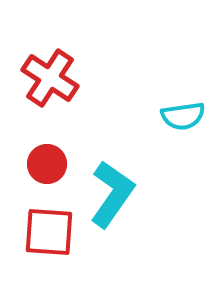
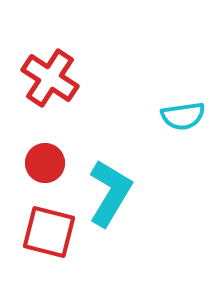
red circle: moved 2 px left, 1 px up
cyan L-shape: moved 2 px left, 1 px up; rotated 4 degrees counterclockwise
red square: rotated 10 degrees clockwise
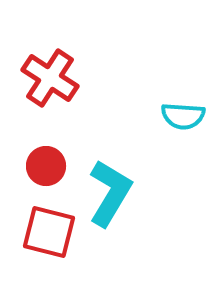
cyan semicircle: rotated 12 degrees clockwise
red circle: moved 1 px right, 3 px down
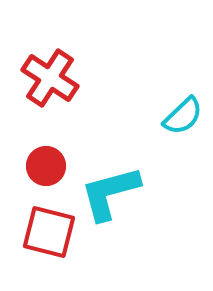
cyan semicircle: rotated 48 degrees counterclockwise
cyan L-shape: rotated 136 degrees counterclockwise
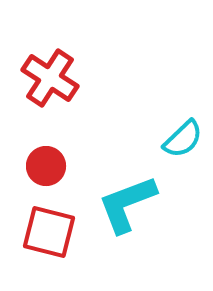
cyan semicircle: moved 23 px down
cyan L-shape: moved 17 px right, 11 px down; rotated 6 degrees counterclockwise
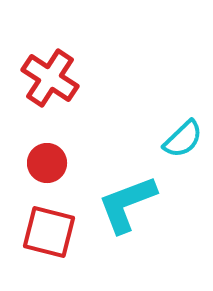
red circle: moved 1 px right, 3 px up
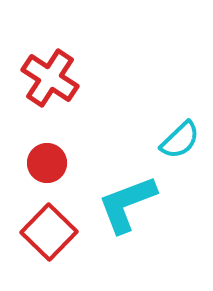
cyan semicircle: moved 3 px left, 1 px down
red square: rotated 30 degrees clockwise
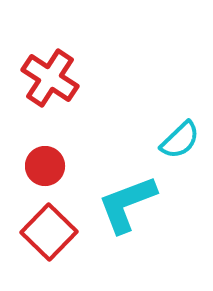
red circle: moved 2 px left, 3 px down
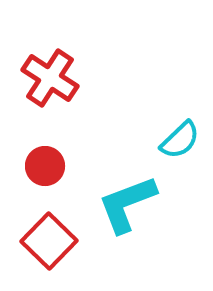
red square: moved 9 px down
